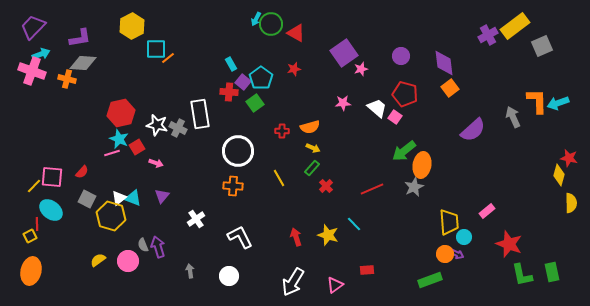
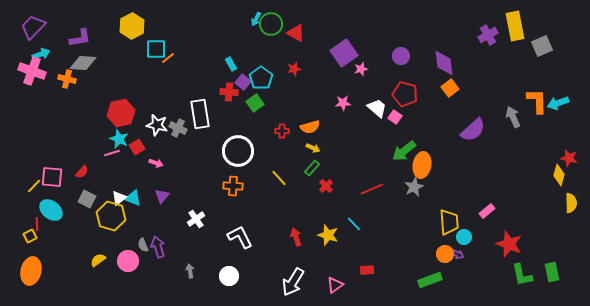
yellow rectangle at (515, 26): rotated 64 degrees counterclockwise
yellow line at (279, 178): rotated 12 degrees counterclockwise
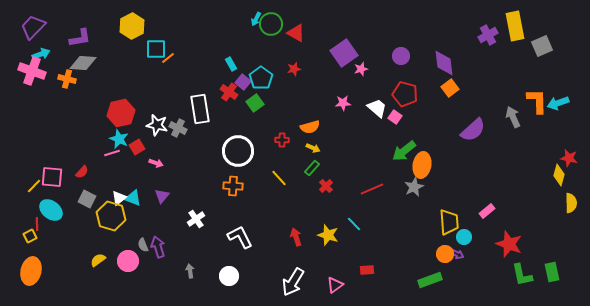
red cross at (229, 92): rotated 30 degrees clockwise
white rectangle at (200, 114): moved 5 px up
red cross at (282, 131): moved 9 px down
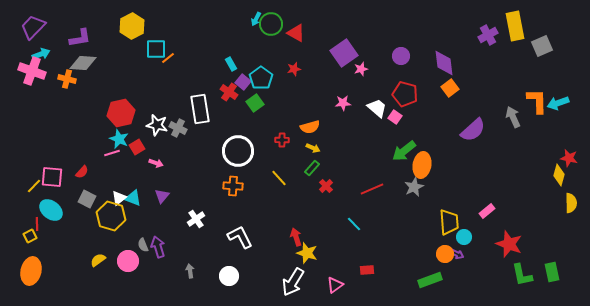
yellow star at (328, 235): moved 21 px left, 18 px down
